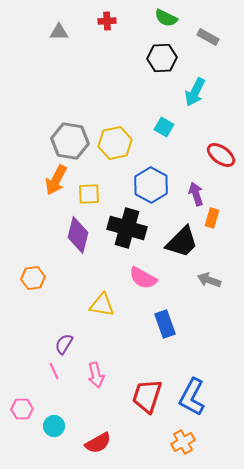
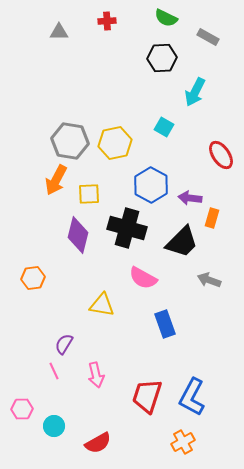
red ellipse: rotated 20 degrees clockwise
purple arrow: moved 6 px left, 4 px down; rotated 65 degrees counterclockwise
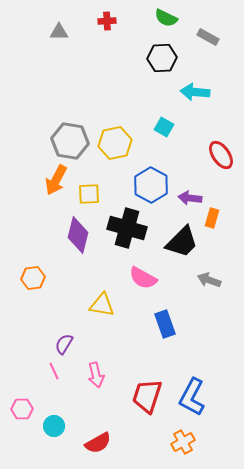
cyan arrow: rotated 68 degrees clockwise
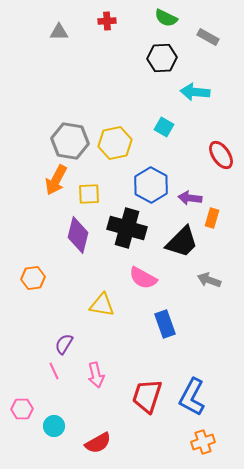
orange cross: moved 20 px right; rotated 10 degrees clockwise
